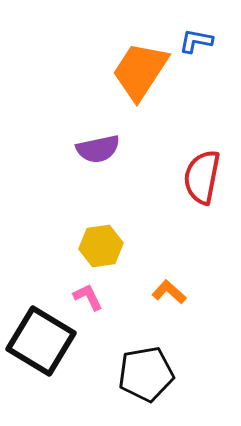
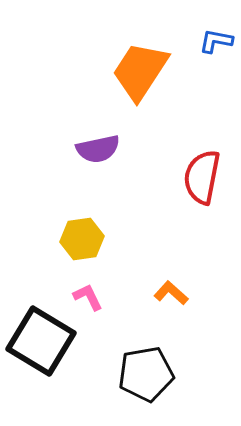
blue L-shape: moved 20 px right
yellow hexagon: moved 19 px left, 7 px up
orange L-shape: moved 2 px right, 1 px down
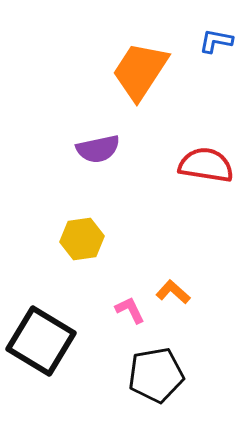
red semicircle: moved 4 px right, 12 px up; rotated 88 degrees clockwise
orange L-shape: moved 2 px right, 1 px up
pink L-shape: moved 42 px right, 13 px down
black pentagon: moved 10 px right, 1 px down
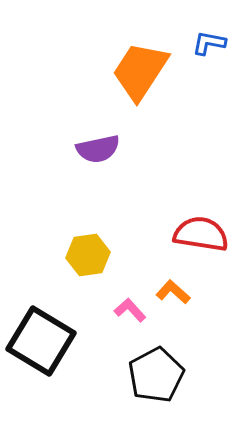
blue L-shape: moved 7 px left, 2 px down
red semicircle: moved 5 px left, 69 px down
yellow hexagon: moved 6 px right, 16 px down
pink L-shape: rotated 16 degrees counterclockwise
black pentagon: rotated 18 degrees counterclockwise
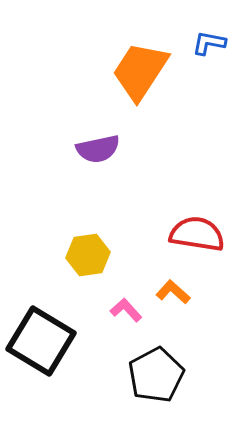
red semicircle: moved 4 px left
pink L-shape: moved 4 px left
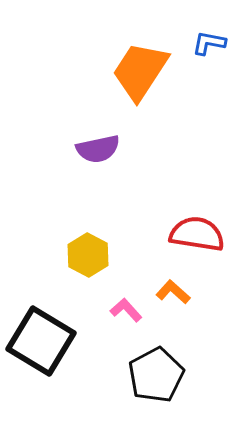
yellow hexagon: rotated 24 degrees counterclockwise
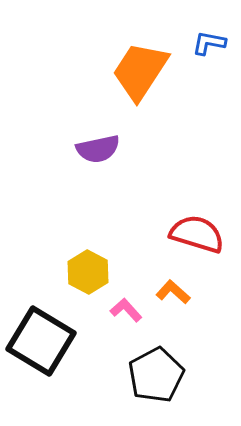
red semicircle: rotated 8 degrees clockwise
yellow hexagon: moved 17 px down
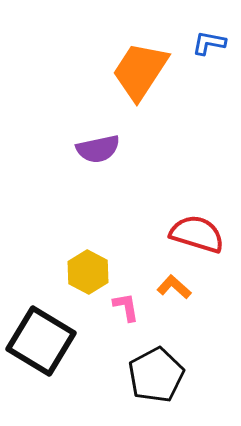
orange L-shape: moved 1 px right, 5 px up
pink L-shape: moved 3 px up; rotated 32 degrees clockwise
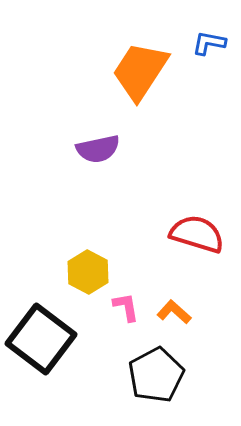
orange L-shape: moved 25 px down
black square: moved 2 px up; rotated 6 degrees clockwise
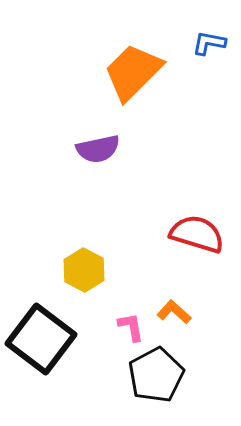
orange trapezoid: moved 7 px left, 1 px down; rotated 12 degrees clockwise
yellow hexagon: moved 4 px left, 2 px up
pink L-shape: moved 5 px right, 20 px down
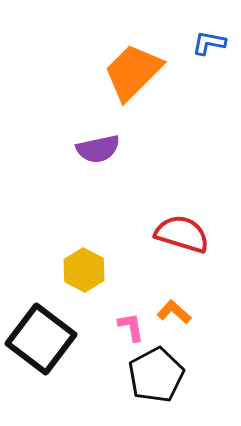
red semicircle: moved 15 px left
